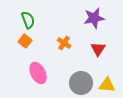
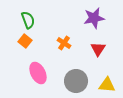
gray circle: moved 5 px left, 2 px up
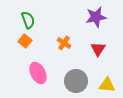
purple star: moved 2 px right, 1 px up
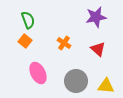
red triangle: rotated 21 degrees counterclockwise
yellow triangle: moved 1 px left, 1 px down
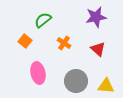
green semicircle: moved 15 px right; rotated 108 degrees counterclockwise
pink ellipse: rotated 15 degrees clockwise
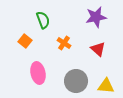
green semicircle: rotated 108 degrees clockwise
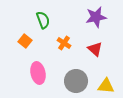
red triangle: moved 3 px left
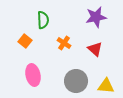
green semicircle: rotated 18 degrees clockwise
pink ellipse: moved 5 px left, 2 px down
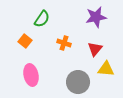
green semicircle: moved 1 px left, 1 px up; rotated 36 degrees clockwise
orange cross: rotated 16 degrees counterclockwise
red triangle: rotated 28 degrees clockwise
pink ellipse: moved 2 px left
gray circle: moved 2 px right, 1 px down
yellow triangle: moved 17 px up
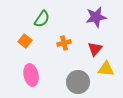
orange cross: rotated 32 degrees counterclockwise
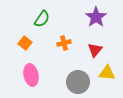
purple star: rotated 25 degrees counterclockwise
orange square: moved 2 px down
red triangle: moved 1 px down
yellow triangle: moved 1 px right, 4 px down
